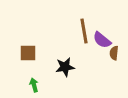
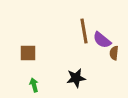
black star: moved 11 px right, 11 px down
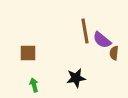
brown line: moved 1 px right
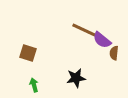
brown line: moved 1 px left, 1 px up; rotated 55 degrees counterclockwise
brown square: rotated 18 degrees clockwise
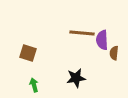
brown line: moved 2 px left, 3 px down; rotated 20 degrees counterclockwise
purple semicircle: rotated 48 degrees clockwise
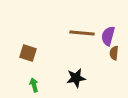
purple semicircle: moved 6 px right, 4 px up; rotated 18 degrees clockwise
